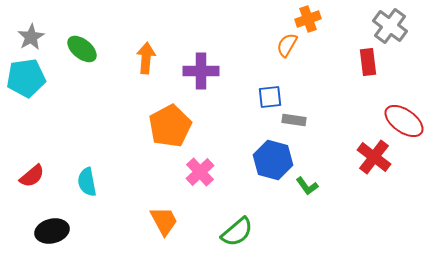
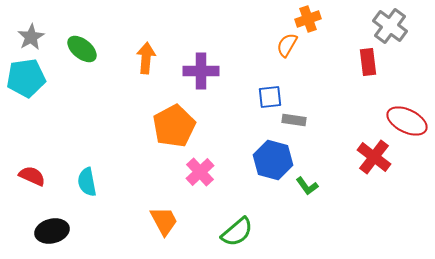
red ellipse: moved 3 px right; rotated 9 degrees counterclockwise
orange pentagon: moved 4 px right
red semicircle: rotated 116 degrees counterclockwise
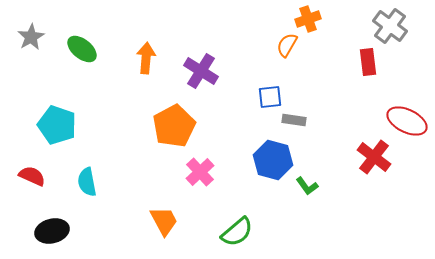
purple cross: rotated 32 degrees clockwise
cyan pentagon: moved 31 px right, 47 px down; rotated 27 degrees clockwise
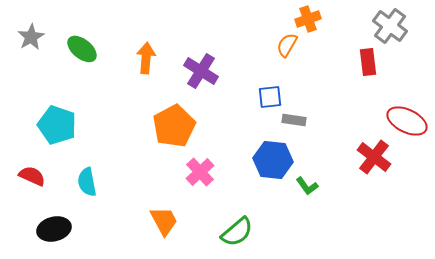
blue hexagon: rotated 9 degrees counterclockwise
black ellipse: moved 2 px right, 2 px up
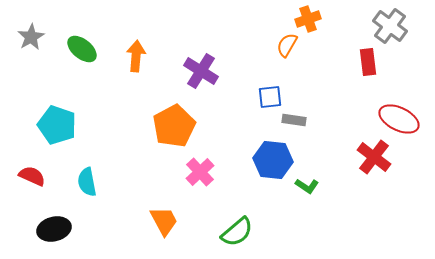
orange arrow: moved 10 px left, 2 px up
red ellipse: moved 8 px left, 2 px up
green L-shape: rotated 20 degrees counterclockwise
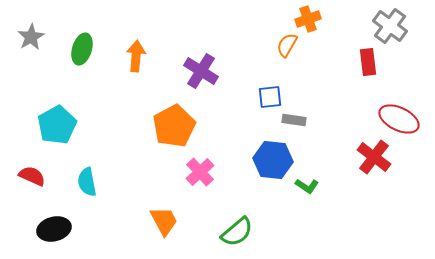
green ellipse: rotated 68 degrees clockwise
cyan pentagon: rotated 24 degrees clockwise
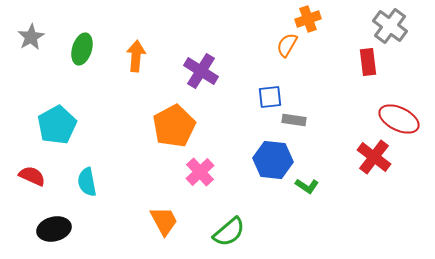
green semicircle: moved 8 px left
